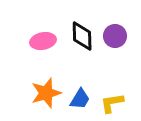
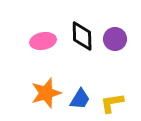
purple circle: moved 3 px down
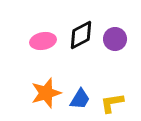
black diamond: moved 1 px left, 1 px up; rotated 64 degrees clockwise
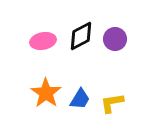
black diamond: moved 1 px down
orange star: rotated 20 degrees counterclockwise
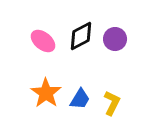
pink ellipse: rotated 50 degrees clockwise
yellow L-shape: rotated 125 degrees clockwise
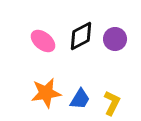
orange star: rotated 28 degrees clockwise
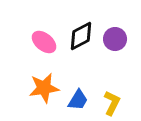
pink ellipse: moved 1 px right, 1 px down
orange star: moved 2 px left, 5 px up
blue trapezoid: moved 2 px left, 1 px down
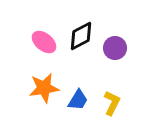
purple circle: moved 9 px down
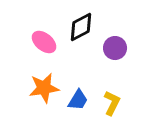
black diamond: moved 9 px up
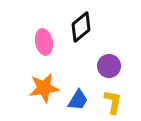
black diamond: rotated 12 degrees counterclockwise
pink ellipse: rotated 40 degrees clockwise
purple circle: moved 6 px left, 18 px down
yellow L-shape: moved 1 px right, 1 px up; rotated 15 degrees counterclockwise
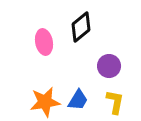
orange star: moved 1 px right, 14 px down
yellow L-shape: moved 2 px right
